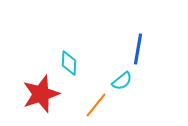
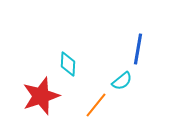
cyan diamond: moved 1 px left, 1 px down
red star: moved 2 px down
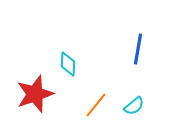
cyan semicircle: moved 12 px right, 25 px down
red star: moved 6 px left, 2 px up
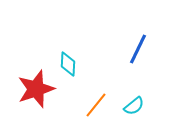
blue line: rotated 16 degrees clockwise
red star: moved 1 px right, 5 px up
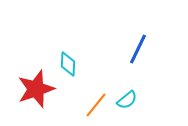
cyan semicircle: moved 7 px left, 6 px up
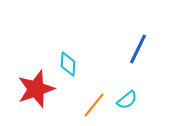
orange line: moved 2 px left
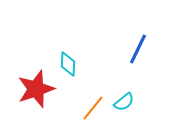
cyan semicircle: moved 3 px left, 2 px down
orange line: moved 1 px left, 3 px down
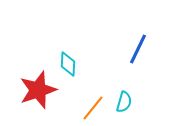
red star: moved 2 px right, 1 px down
cyan semicircle: rotated 35 degrees counterclockwise
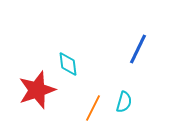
cyan diamond: rotated 10 degrees counterclockwise
red star: moved 1 px left
orange line: rotated 12 degrees counterclockwise
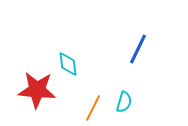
red star: rotated 24 degrees clockwise
